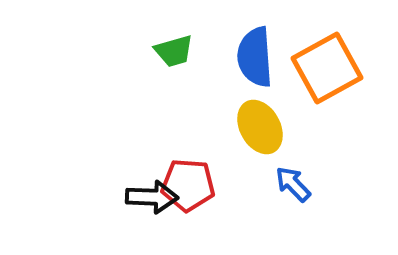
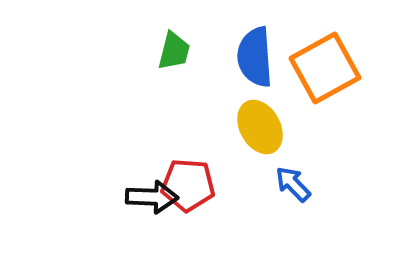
green trapezoid: rotated 60 degrees counterclockwise
orange square: moved 2 px left
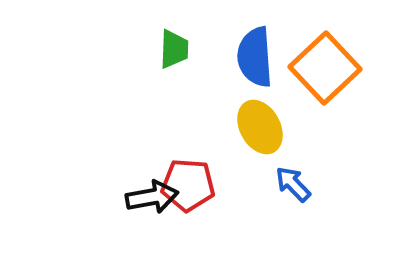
green trapezoid: moved 2 px up; rotated 12 degrees counterclockwise
orange square: rotated 14 degrees counterclockwise
black arrow: rotated 12 degrees counterclockwise
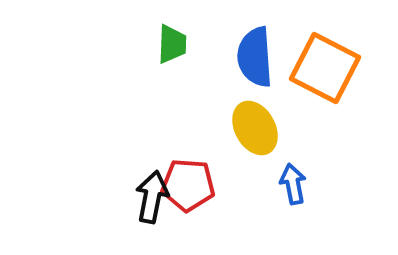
green trapezoid: moved 2 px left, 5 px up
orange square: rotated 20 degrees counterclockwise
yellow ellipse: moved 5 px left, 1 px down
blue arrow: rotated 33 degrees clockwise
black arrow: rotated 69 degrees counterclockwise
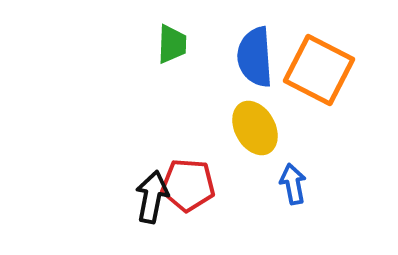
orange square: moved 6 px left, 2 px down
